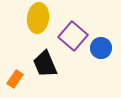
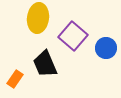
blue circle: moved 5 px right
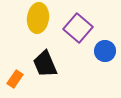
purple square: moved 5 px right, 8 px up
blue circle: moved 1 px left, 3 px down
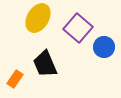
yellow ellipse: rotated 24 degrees clockwise
blue circle: moved 1 px left, 4 px up
